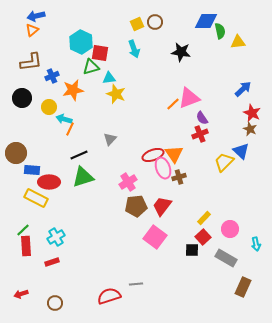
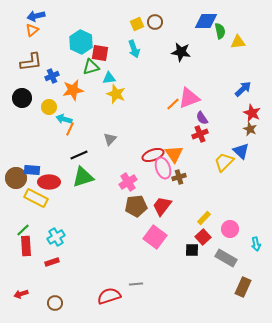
brown circle at (16, 153): moved 25 px down
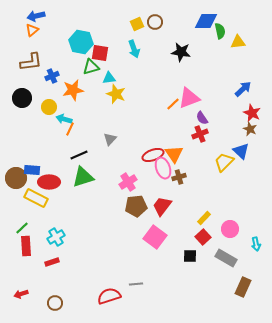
cyan hexagon at (81, 42): rotated 15 degrees counterclockwise
green line at (23, 230): moved 1 px left, 2 px up
black square at (192, 250): moved 2 px left, 6 px down
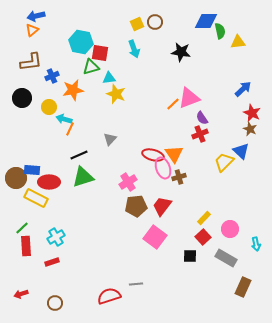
red ellipse at (153, 155): rotated 35 degrees clockwise
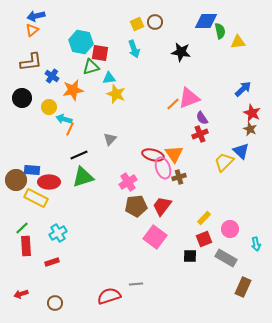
blue cross at (52, 76): rotated 32 degrees counterclockwise
brown circle at (16, 178): moved 2 px down
cyan cross at (56, 237): moved 2 px right, 4 px up
red square at (203, 237): moved 1 px right, 2 px down; rotated 21 degrees clockwise
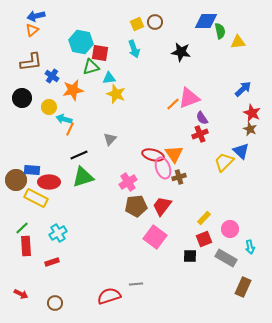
cyan arrow at (256, 244): moved 6 px left, 3 px down
red arrow at (21, 294): rotated 136 degrees counterclockwise
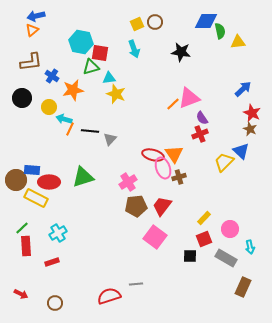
black line at (79, 155): moved 11 px right, 24 px up; rotated 30 degrees clockwise
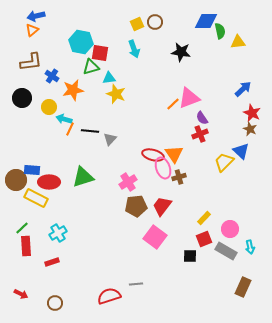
gray rectangle at (226, 258): moved 7 px up
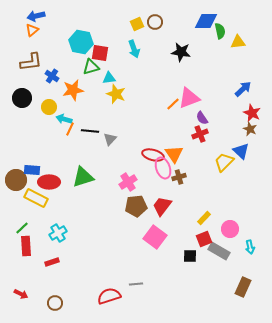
gray rectangle at (226, 251): moved 7 px left
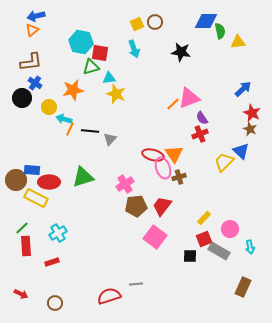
blue cross at (52, 76): moved 17 px left, 7 px down
pink cross at (128, 182): moved 3 px left, 2 px down
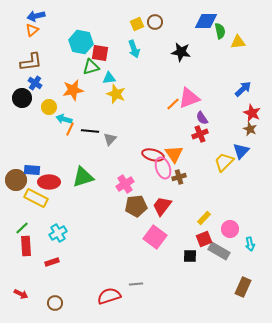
blue triangle at (241, 151): rotated 30 degrees clockwise
cyan arrow at (250, 247): moved 3 px up
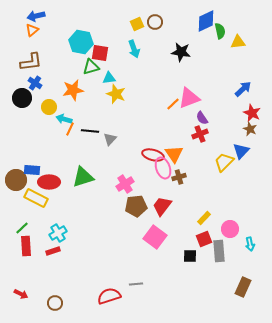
blue diamond at (206, 21): rotated 25 degrees counterclockwise
gray rectangle at (219, 251): rotated 55 degrees clockwise
red rectangle at (52, 262): moved 1 px right, 11 px up
